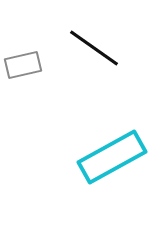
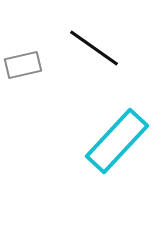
cyan rectangle: moved 5 px right, 16 px up; rotated 18 degrees counterclockwise
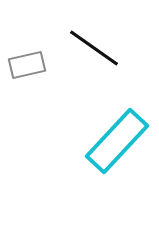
gray rectangle: moved 4 px right
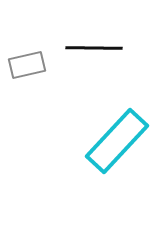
black line: rotated 34 degrees counterclockwise
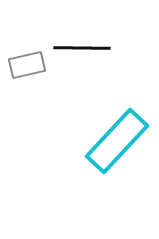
black line: moved 12 px left
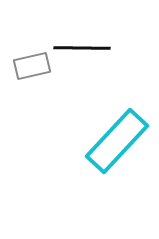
gray rectangle: moved 5 px right, 1 px down
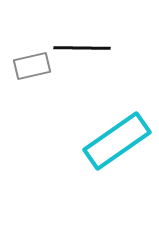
cyan rectangle: rotated 12 degrees clockwise
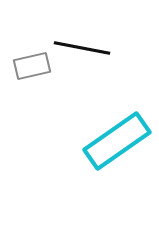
black line: rotated 10 degrees clockwise
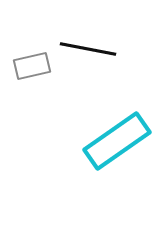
black line: moved 6 px right, 1 px down
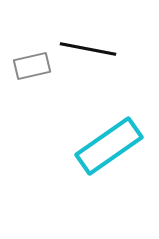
cyan rectangle: moved 8 px left, 5 px down
